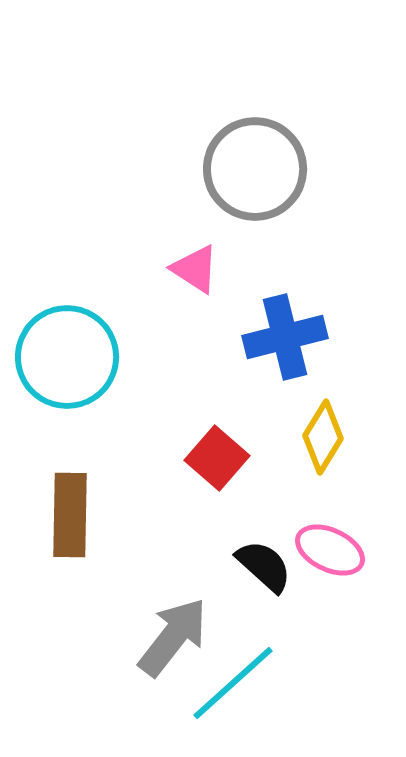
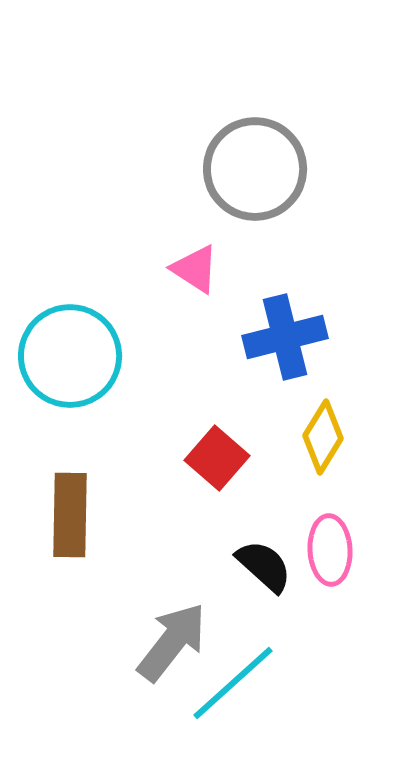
cyan circle: moved 3 px right, 1 px up
pink ellipse: rotated 62 degrees clockwise
gray arrow: moved 1 px left, 5 px down
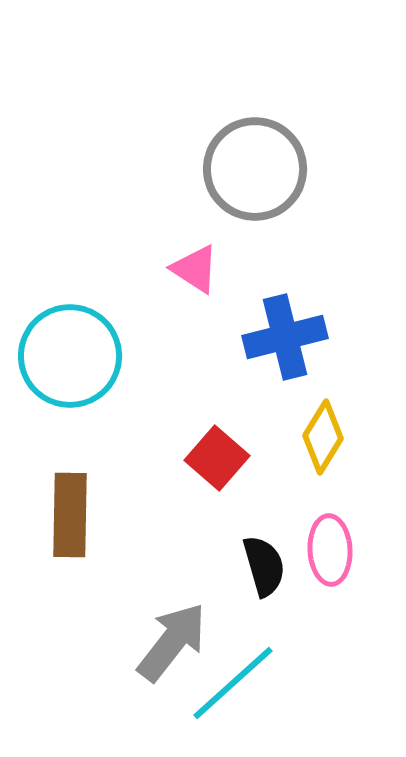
black semicircle: rotated 32 degrees clockwise
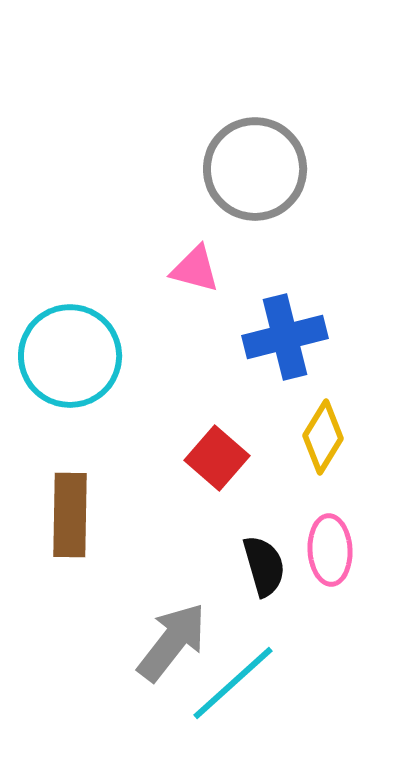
pink triangle: rotated 18 degrees counterclockwise
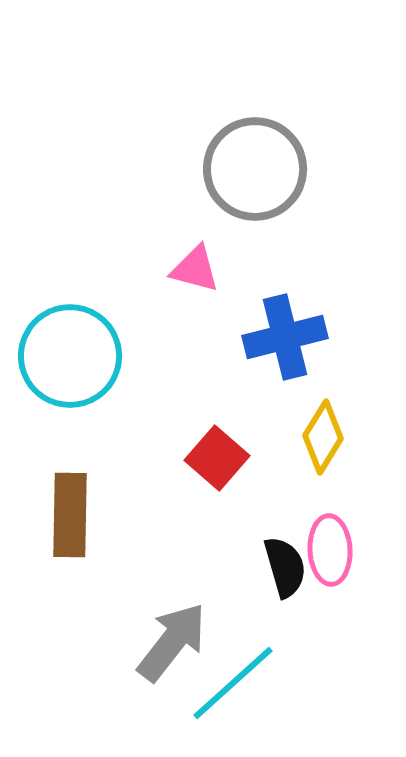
black semicircle: moved 21 px right, 1 px down
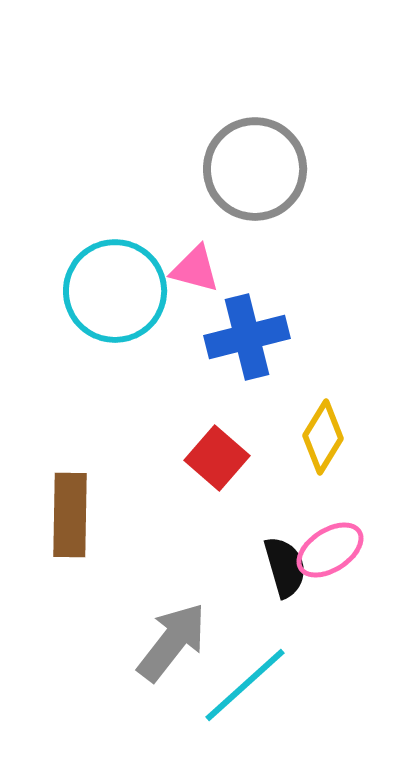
blue cross: moved 38 px left
cyan circle: moved 45 px right, 65 px up
pink ellipse: rotated 60 degrees clockwise
cyan line: moved 12 px right, 2 px down
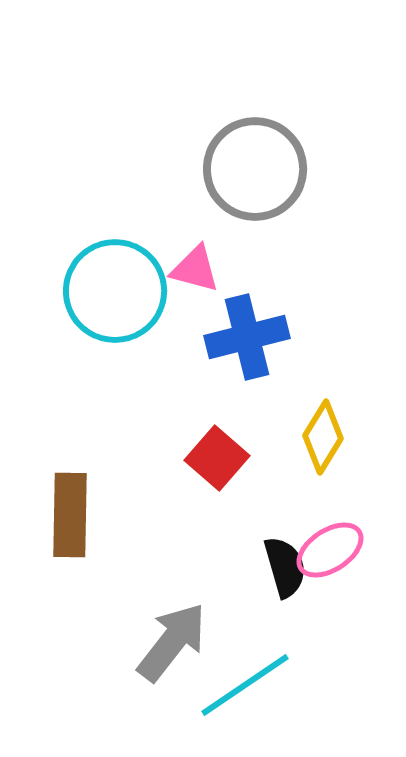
cyan line: rotated 8 degrees clockwise
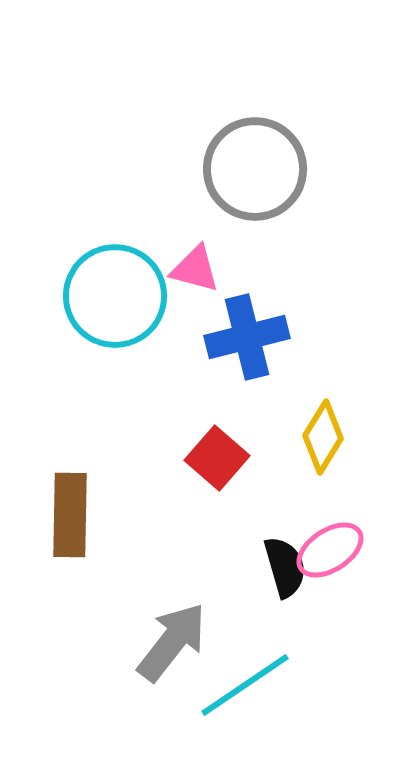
cyan circle: moved 5 px down
